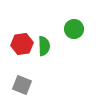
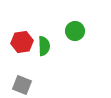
green circle: moved 1 px right, 2 px down
red hexagon: moved 2 px up
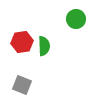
green circle: moved 1 px right, 12 px up
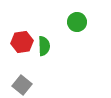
green circle: moved 1 px right, 3 px down
gray square: rotated 18 degrees clockwise
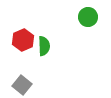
green circle: moved 11 px right, 5 px up
red hexagon: moved 1 px right, 2 px up; rotated 15 degrees counterclockwise
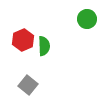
green circle: moved 1 px left, 2 px down
gray square: moved 6 px right
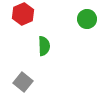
red hexagon: moved 26 px up
gray square: moved 5 px left, 3 px up
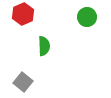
green circle: moved 2 px up
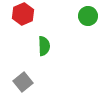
green circle: moved 1 px right, 1 px up
gray square: rotated 12 degrees clockwise
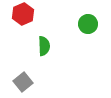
green circle: moved 8 px down
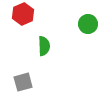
gray square: rotated 24 degrees clockwise
